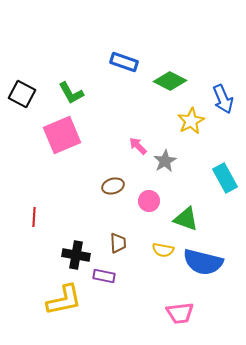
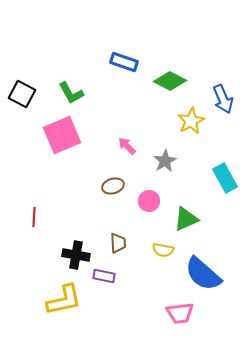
pink arrow: moved 11 px left
green triangle: rotated 44 degrees counterclockwise
blue semicircle: moved 12 px down; rotated 27 degrees clockwise
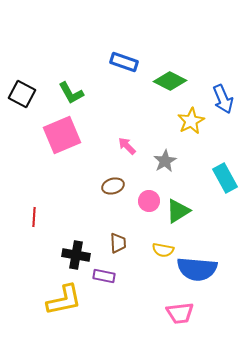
green triangle: moved 8 px left, 8 px up; rotated 8 degrees counterclockwise
blue semicircle: moved 6 px left, 5 px up; rotated 36 degrees counterclockwise
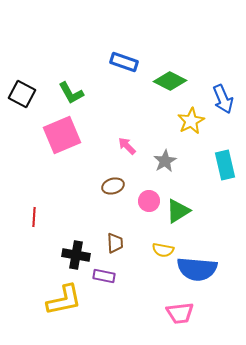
cyan rectangle: moved 13 px up; rotated 16 degrees clockwise
brown trapezoid: moved 3 px left
